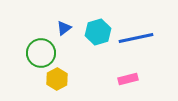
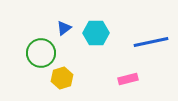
cyan hexagon: moved 2 px left, 1 px down; rotated 15 degrees clockwise
blue line: moved 15 px right, 4 px down
yellow hexagon: moved 5 px right, 1 px up; rotated 10 degrees clockwise
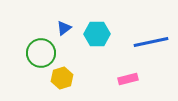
cyan hexagon: moved 1 px right, 1 px down
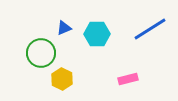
blue triangle: rotated 14 degrees clockwise
blue line: moved 1 px left, 13 px up; rotated 20 degrees counterclockwise
yellow hexagon: moved 1 px down; rotated 15 degrees counterclockwise
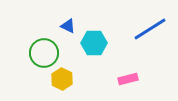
blue triangle: moved 4 px right, 2 px up; rotated 49 degrees clockwise
cyan hexagon: moved 3 px left, 9 px down
green circle: moved 3 px right
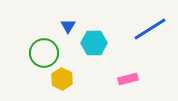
blue triangle: rotated 35 degrees clockwise
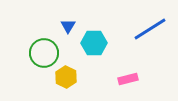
yellow hexagon: moved 4 px right, 2 px up
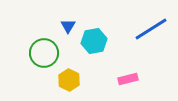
blue line: moved 1 px right
cyan hexagon: moved 2 px up; rotated 10 degrees counterclockwise
yellow hexagon: moved 3 px right, 3 px down
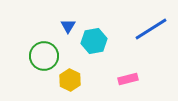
green circle: moved 3 px down
yellow hexagon: moved 1 px right
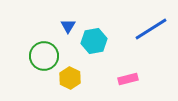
yellow hexagon: moved 2 px up
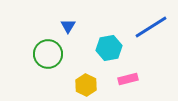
blue line: moved 2 px up
cyan hexagon: moved 15 px right, 7 px down
green circle: moved 4 px right, 2 px up
yellow hexagon: moved 16 px right, 7 px down
